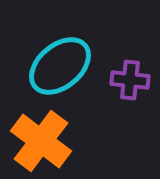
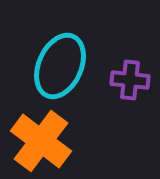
cyan ellipse: rotated 26 degrees counterclockwise
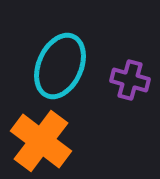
purple cross: rotated 9 degrees clockwise
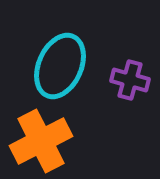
orange cross: rotated 26 degrees clockwise
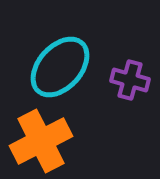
cyan ellipse: moved 1 px down; rotated 18 degrees clockwise
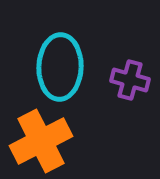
cyan ellipse: rotated 40 degrees counterclockwise
